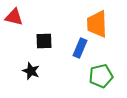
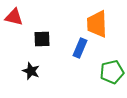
black square: moved 2 px left, 2 px up
green pentagon: moved 11 px right, 4 px up
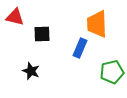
red triangle: moved 1 px right
black square: moved 5 px up
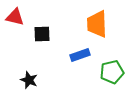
blue rectangle: moved 7 px down; rotated 48 degrees clockwise
black star: moved 2 px left, 9 px down
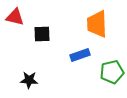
black star: rotated 18 degrees counterclockwise
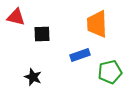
red triangle: moved 1 px right
green pentagon: moved 2 px left
black star: moved 4 px right, 3 px up; rotated 18 degrees clockwise
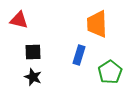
red triangle: moved 3 px right, 3 px down
black square: moved 9 px left, 18 px down
blue rectangle: moved 1 px left; rotated 54 degrees counterclockwise
green pentagon: rotated 20 degrees counterclockwise
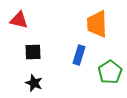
black star: moved 1 px right, 6 px down
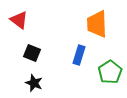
red triangle: rotated 24 degrees clockwise
black square: moved 1 px left, 1 px down; rotated 24 degrees clockwise
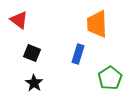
blue rectangle: moved 1 px left, 1 px up
green pentagon: moved 6 px down
black star: rotated 12 degrees clockwise
